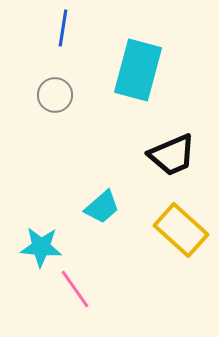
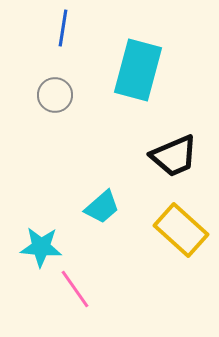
black trapezoid: moved 2 px right, 1 px down
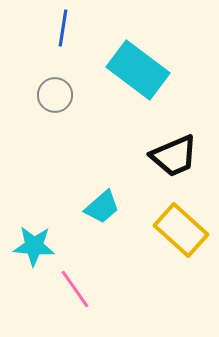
cyan rectangle: rotated 68 degrees counterclockwise
cyan star: moved 7 px left, 1 px up
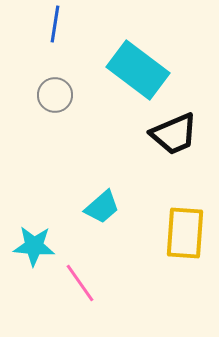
blue line: moved 8 px left, 4 px up
black trapezoid: moved 22 px up
yellow rectangle: moved 4 px right, 3 px down; rotated 52 degrees clockwise
pink line: moved 5 px right, 6 px up
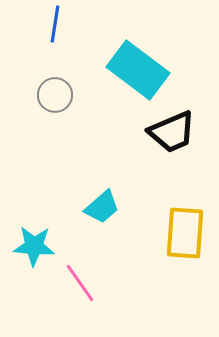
black trapezoid: moved 2 px left, 2 px up
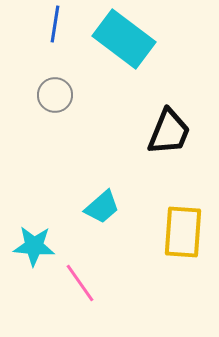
cyan rectangle: moved 14 px left, 31 px up
black trapezoid: moved 3 px left; rotated 45 degrees counterclockwise
yellow rectangle: moved 2 px left, 1 px up
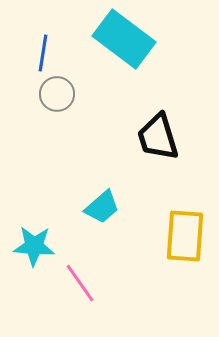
blue line: moved 12 px left, 29 px down
gray circle: moved 2 px right, 1 px up
black trapezoid: moved 11 px left, 5 px down; rotated 141 degrees clockwise
yellow rectangle: moved 2 px right, 4 px down
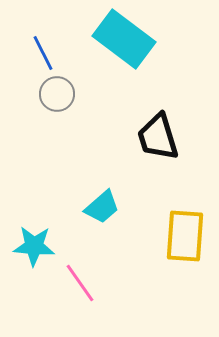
blue line: rotated 36 degrees counterclockwise
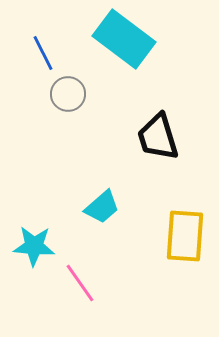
gray circle: moved 11 px right
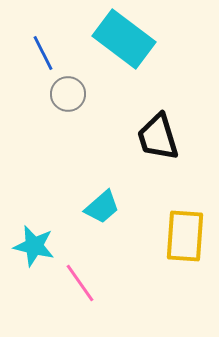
cyan star: rotated 9 degrees clockwise
